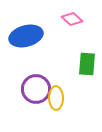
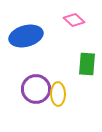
pink diamond: moved 2 px right, 1 px down
yellow ellipse: moved 2 px right, 4 px up
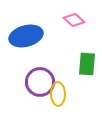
purple circle: moved 4 px right, 7 px up
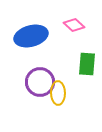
pink diamond: moved 5 px down
blue ellipse: moved 5 px right
yellow ellipse: moved 1 px up
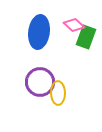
blue ellipse: moved 8 px right, 4 px up; rotated 68 degrees counterclockwise
green rectangle: moved 1 px left, 27 px up; rotated 15 degrees clockwise
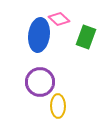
pink diamond: moved 15 px left, 6 px up
blue ellipse: moved 3 px down
yellow ellipse: moved 13 px down
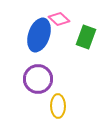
blue ellipse: rotated 12 degrees clockwise
purple circle: moved 2 px left, 3 px up
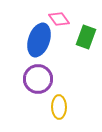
pink diamond: rotated 10 degrees clockwise
blue ellipse: moved 5 px down
yellow ellipse: moved 1 px right, 1 px down
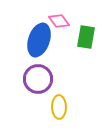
pink diamond: moved 2 px down
green rectangle: rotated 10 degrees counterclockwise
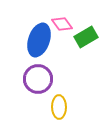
pink diamond: moved 3 px right, 3 px down
green rectangle: rotated 50 degrees clockwise
